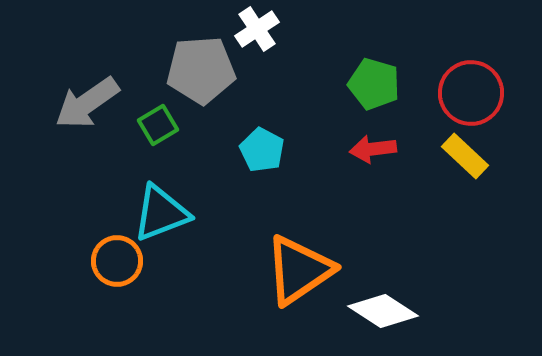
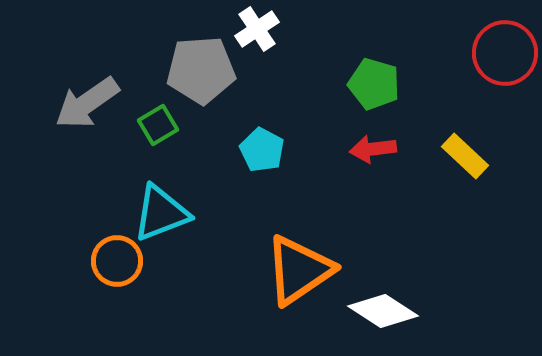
red circle: moved 34 px right, 40 px up
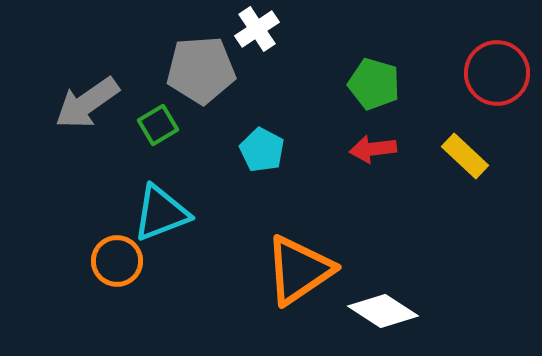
red circle: moved 8 px left, 20 px down
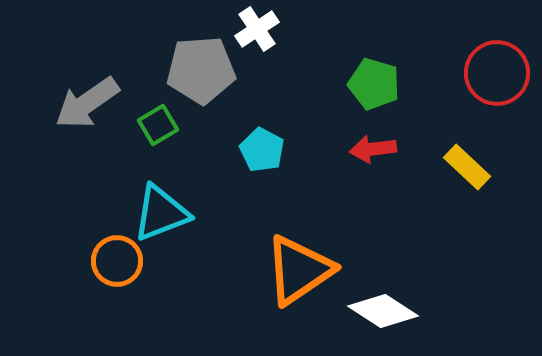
yellow rectangle: moved 2 px right, 11 px down
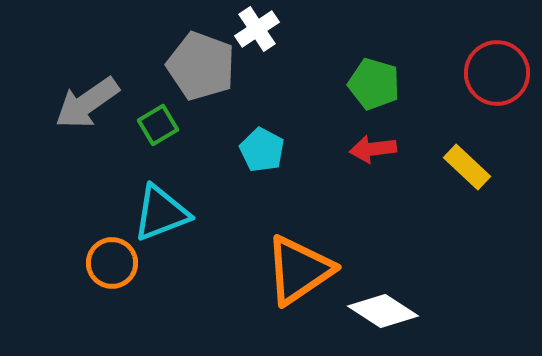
gray pentagon: moved 4 px up; rotated 24 degrees clockwise
orange circle: moved 5 px left, 2 px down
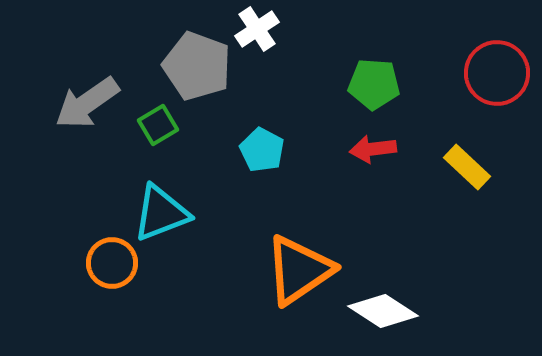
gray pentagon: moved 4 px left
green pentagon: rotated 12 degrees counterclockwise
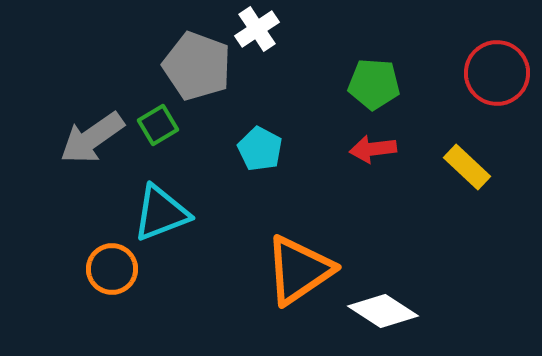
gray arrow: moved 5 px right, 35 px down
cyan pentagon: moved 2 px left, 1 px up
orange circle: moved 6 px down
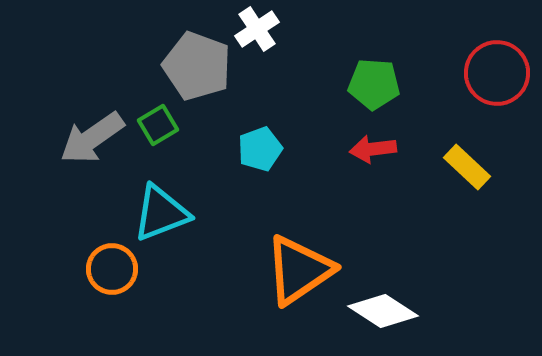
cyan pentagon: rotated 24 degrees clockwise
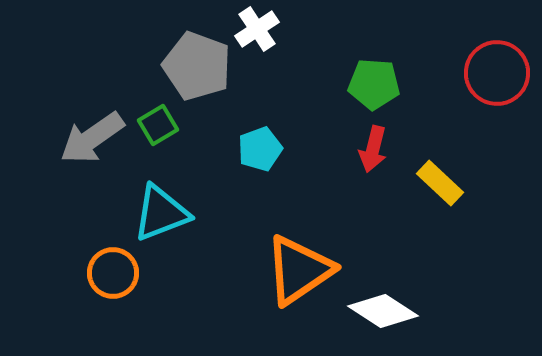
red arrow: rotated 69 degrees counterclockwise
yellow rectangle: moved 27 px left, 16 px down
orange circle: moved 1 px right, 4 px down
